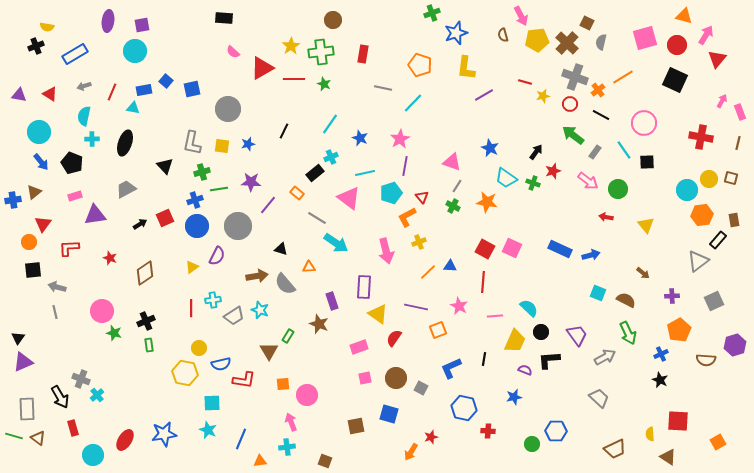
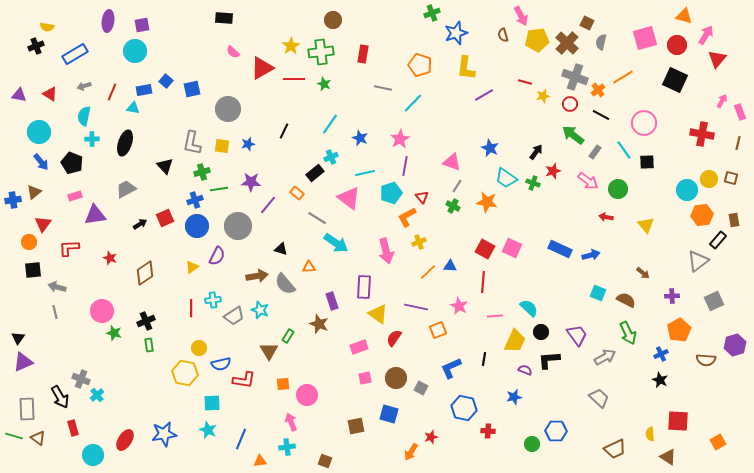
red cross at (701, 137): moved 1 px right, 3 px up
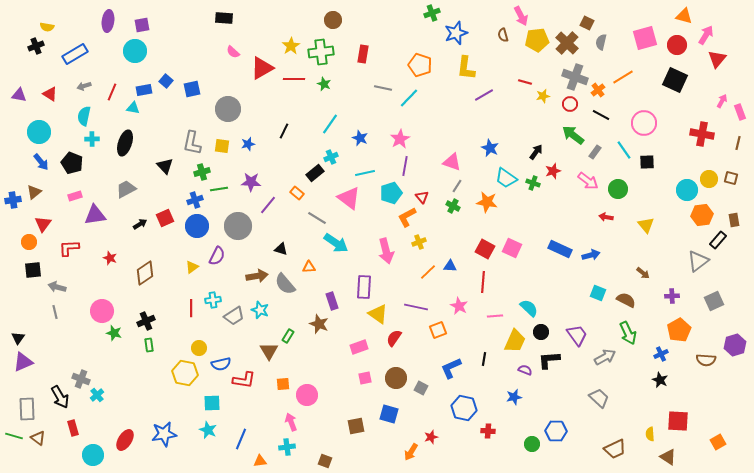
cyan line at (413, 103): moved 4 px left, 5 px up
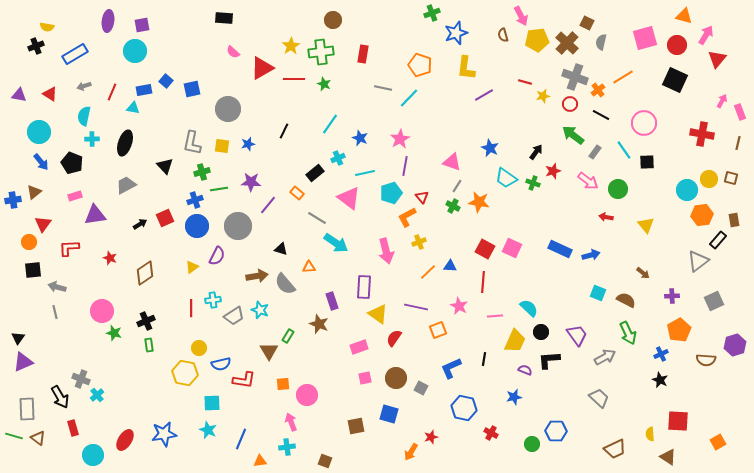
cyan cross at (331, 157): moved 7 px right, 1 px down
gray trapezoid at (126, 189): moved 4 px up
orange star at (487, 202): moved 8 px left
red cross at (488, 431): moved 3 px right, 2 px down; rotated 24 degrees clockwise
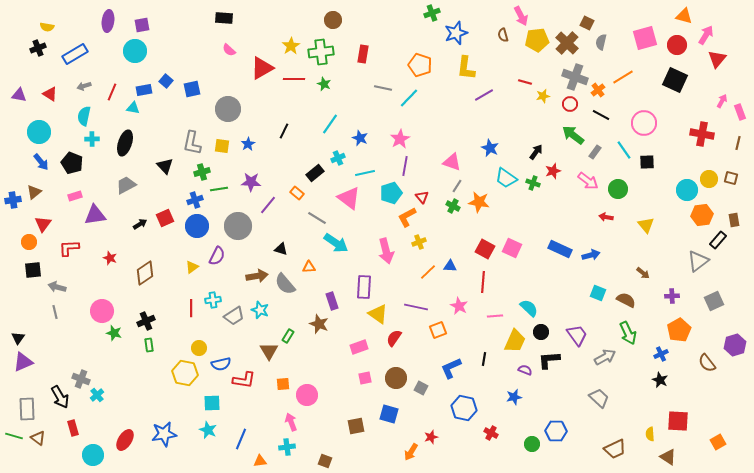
black cross at (36, 46): moved 2 px right, 2 px down
pink semicircle at (233, 52): moved 4 px left, 2 px up
blue star at (248, 144): rotated 16 degrees counterclockwise
brown semicircle at (706, 360): moved 1 px right, 3 px down; rotated 48 degrees clockwise
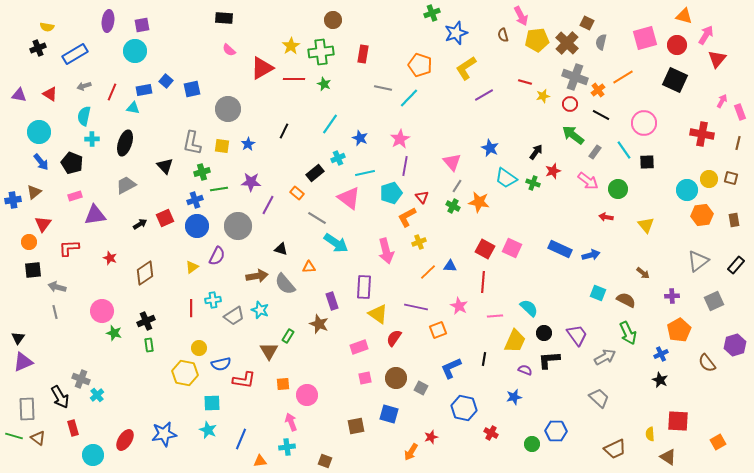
yellow L-shape at (466, 68): rotated 50 degrees clockwise
pink triangle at (452, 162): rotated 30 degrees clockwise
purple line at (268, 205): rotated 12 degrees counterclockwise
black rectangle at (718, 240): moved 18 px right, 25 px down
black circle at (541, 332): moved 3 px right, 1 px down
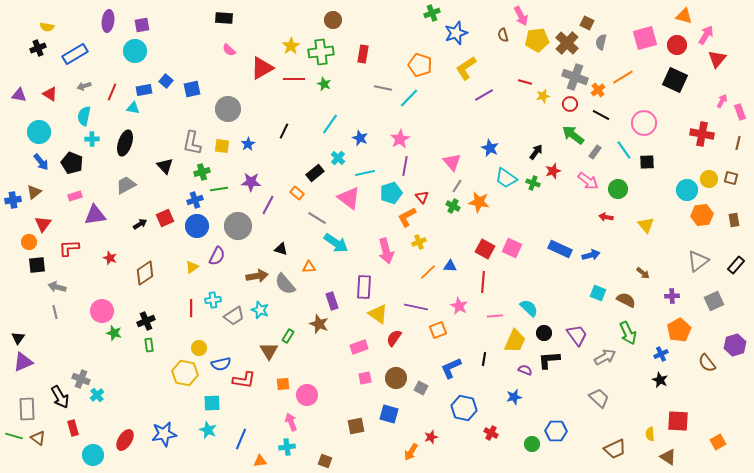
cyan cross at (338, 158): rotated 24 degrees counterclockwise
black square at (33, 270): moved 4 px right, 5 px up
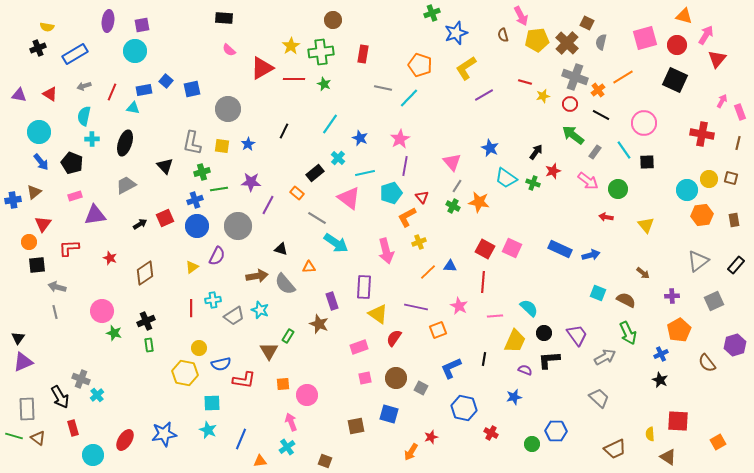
cyan cross at (287, 447): rotated 28 degrees counterclockwise
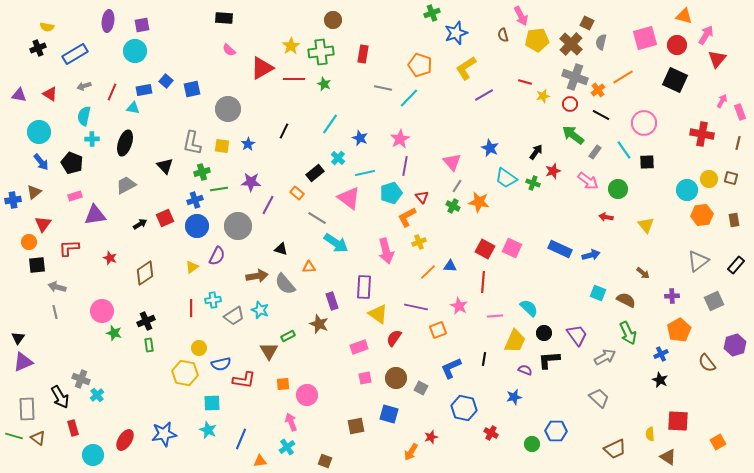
brown cross at (567, 43): moved 4 px right, 1 px down
green rectangle at (288, 336): rotated 32 degrees clockwise
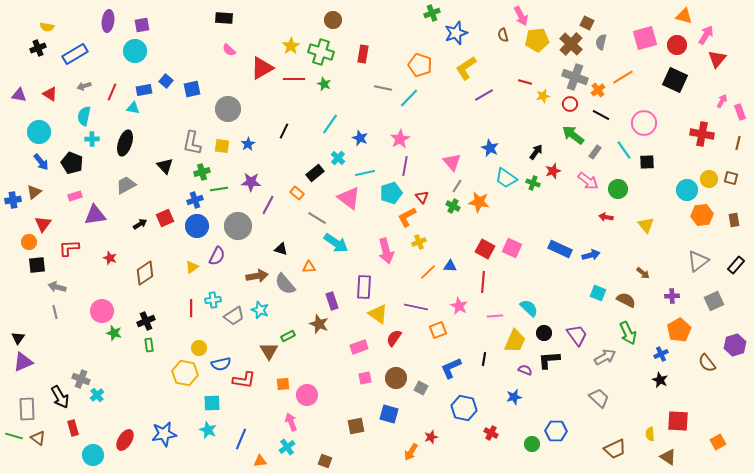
green cross at (321, 52): rotated 25 degrees clockwise
